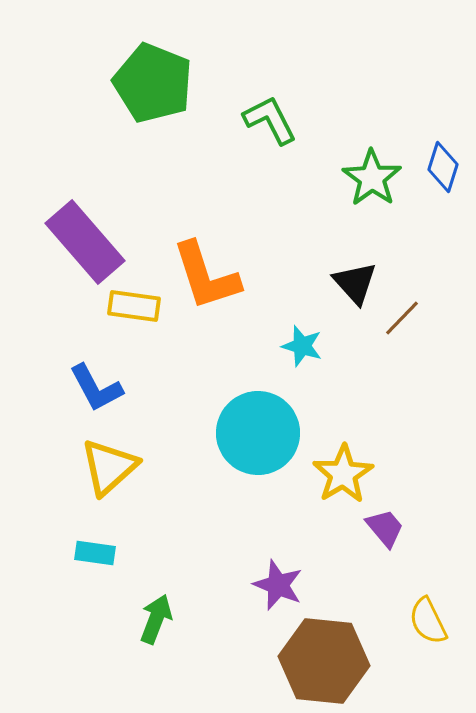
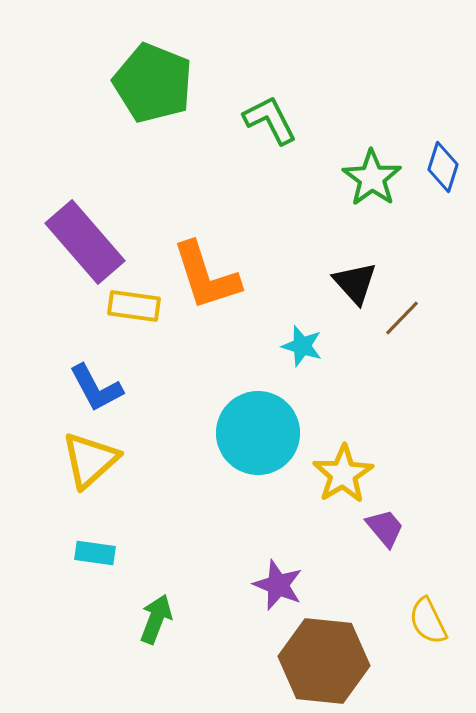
yellow triangle: moved 19 px left, 7 px up
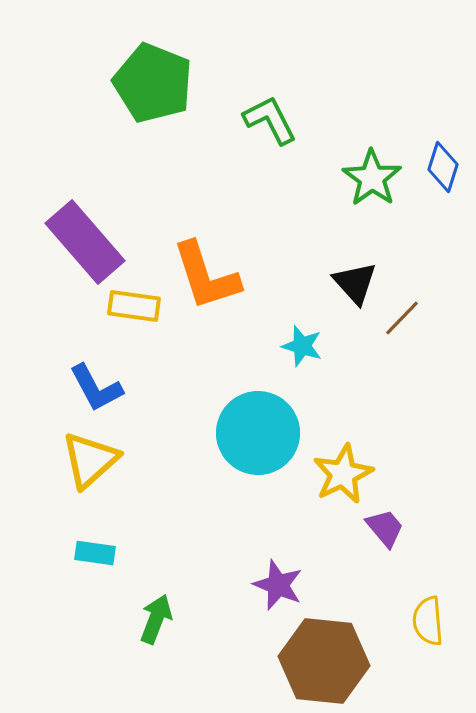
yellow star: rotated 6 degrees clockwise
yellow semicircle: rotated 21 degrees clockwise
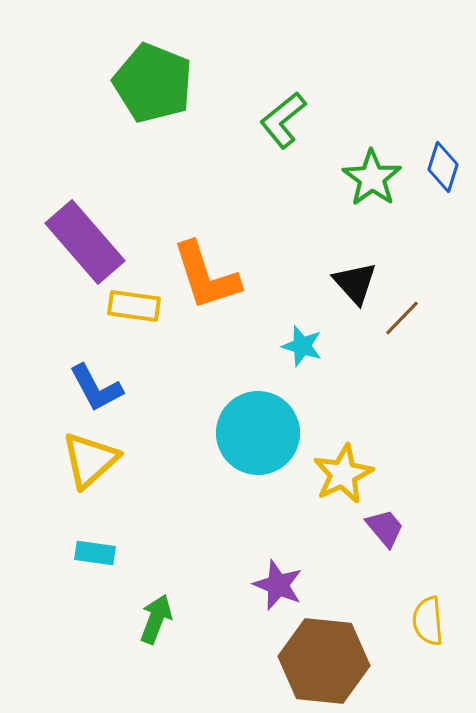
green L-shape: moved 13 px right; rotated 102 degrees counterclockwise
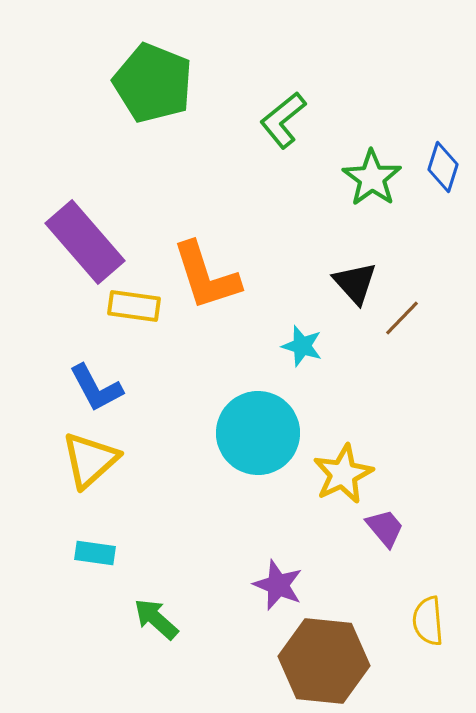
green arrow: rotated 69 degrees counterclockwise
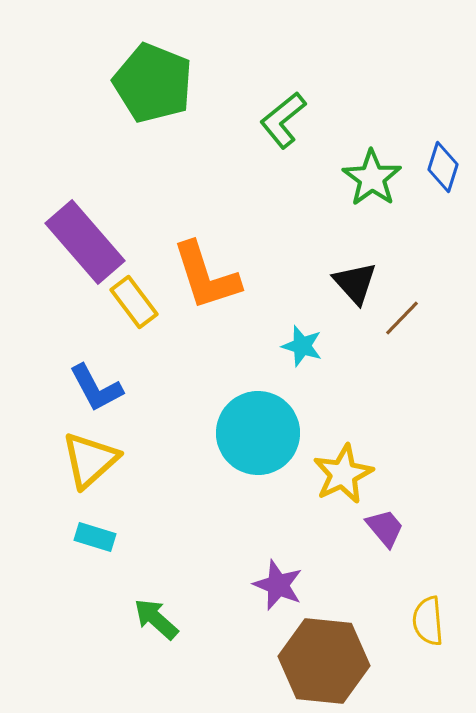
yellow rectangle: moved 4 px up; rotated 45 degrees clockwise
cyan rectangle: moved 16 px up; rotated 9 degrees clockwise
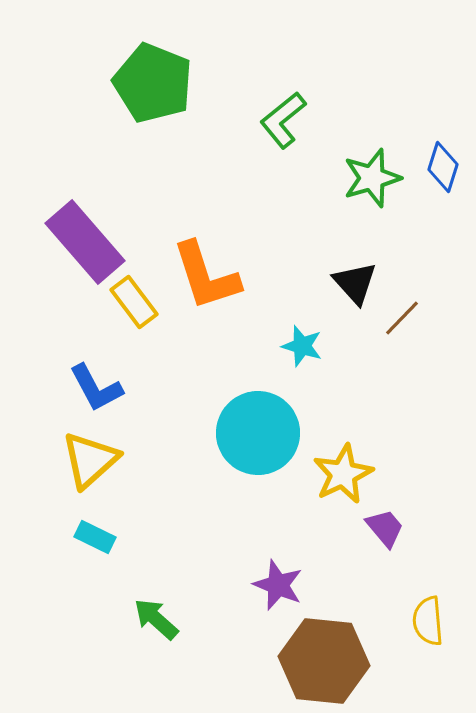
green star: rotated 20 degrees clockwise
cyan rectangle: rotated 9 degrees clockwise
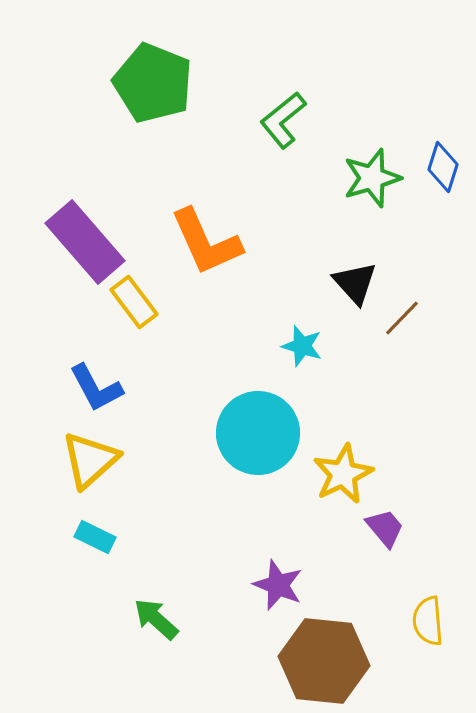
orange L-shape: moved 34 px up; rotated 6 degrees counterclockwise
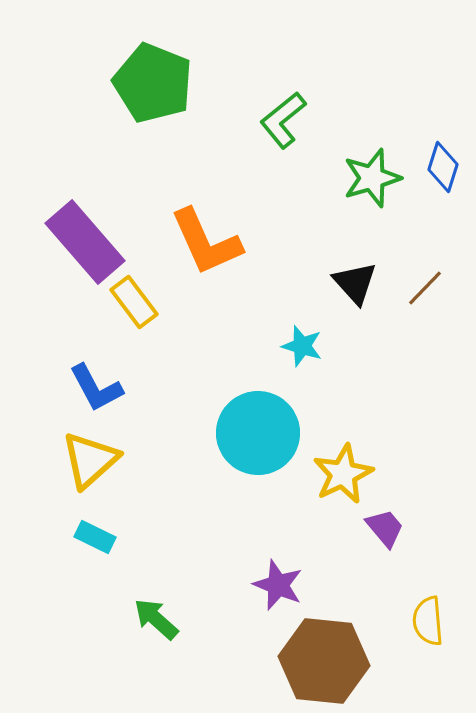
brown line: moved 23 px right, 30 px up
